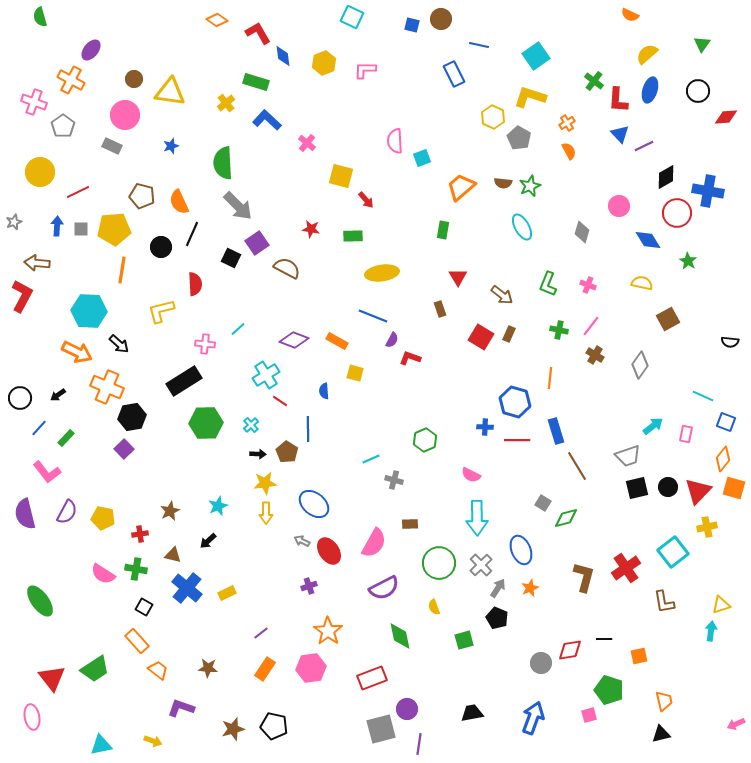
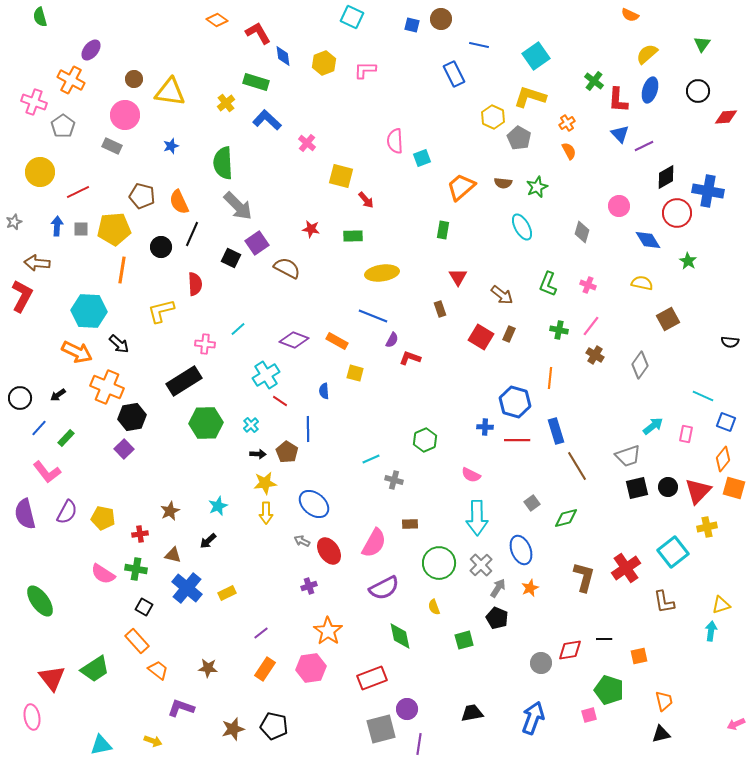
green star at (530, 186): moved 7 px right, 1 px down
gray square at (543, 503): moved 11 px left; rotated 21 degrees clockwise
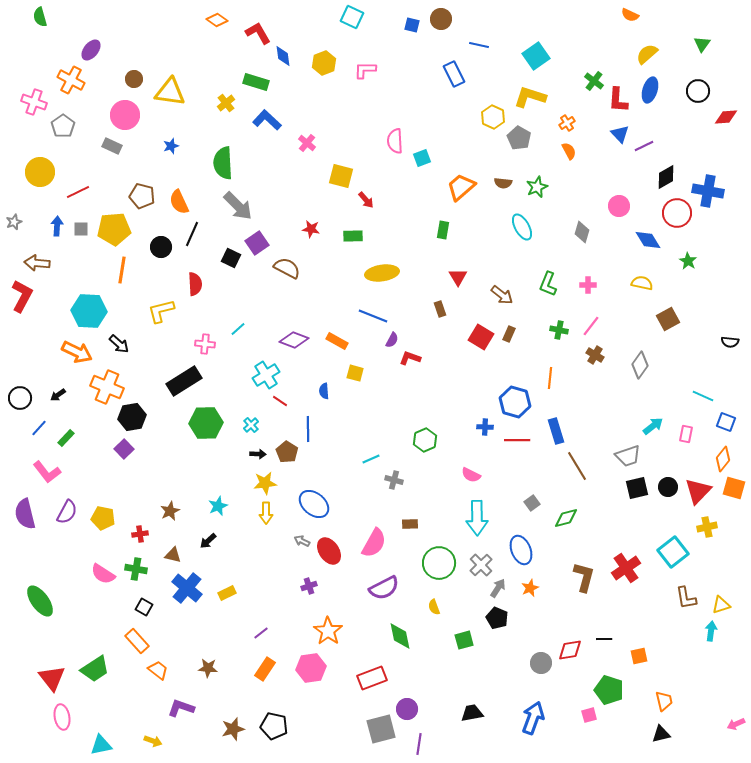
pink cross at (588, 285): rotated 21 degrees counterclockwise
brown L-shape at (664, 602): moved 22 px right, 4 px up
pink ellipse at (32, 717): moved 30 px right
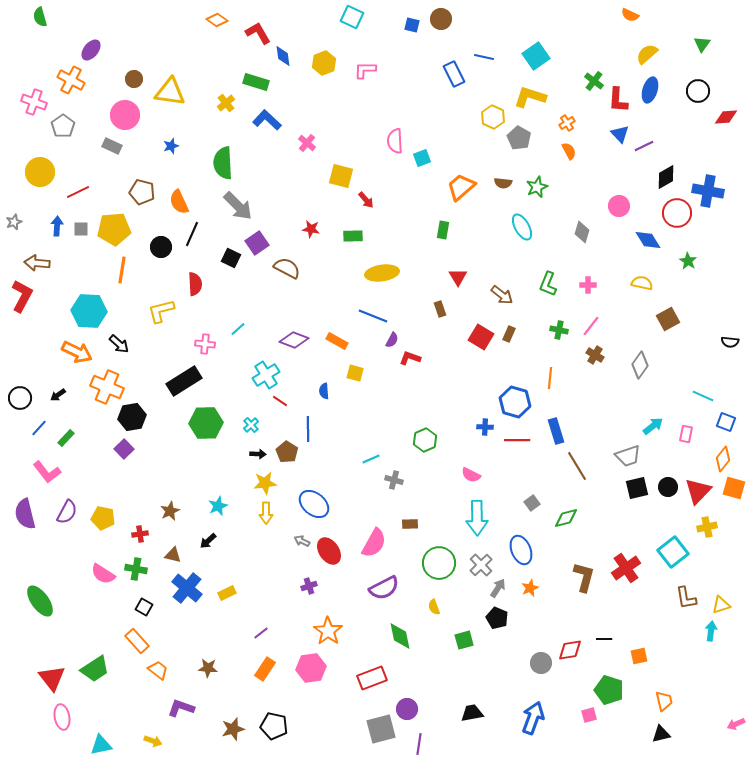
blue line at (479, 45): moved 5 px right, 12 px down
brown pentagon at (142, 196): moved 4 px up
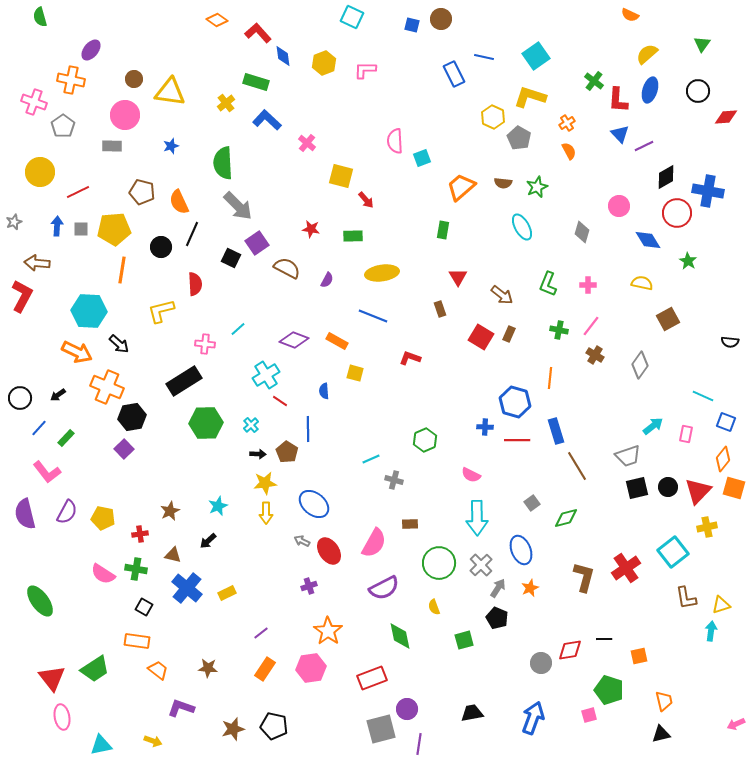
red L-shape at (258, 33): rotated 12 degrees counterclockwise
orange cross at (71, 80): rotated 16 degrees counterclockwise
gray rectangle at (112, 146): rotated 24 degrees counterclockwise
purple semicircle at (392, 340): moved 65 px left, 60 px up
orange rectangle at (137, 641): rotated 40 degrees counterclockwise
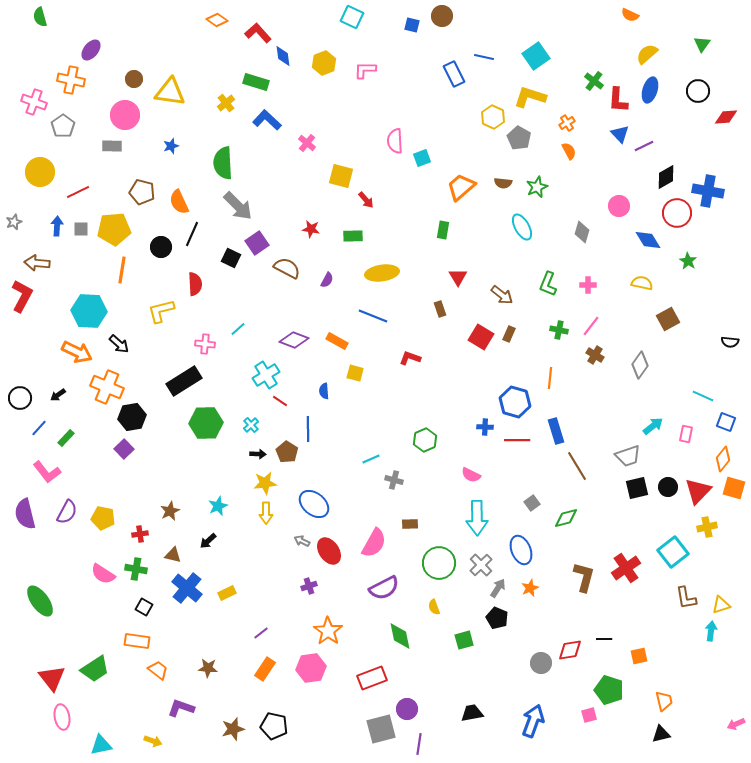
brown circle at (441, 19): moved 1 px right, 3 px up
blue arrow at (533, 718): moved 3 px down
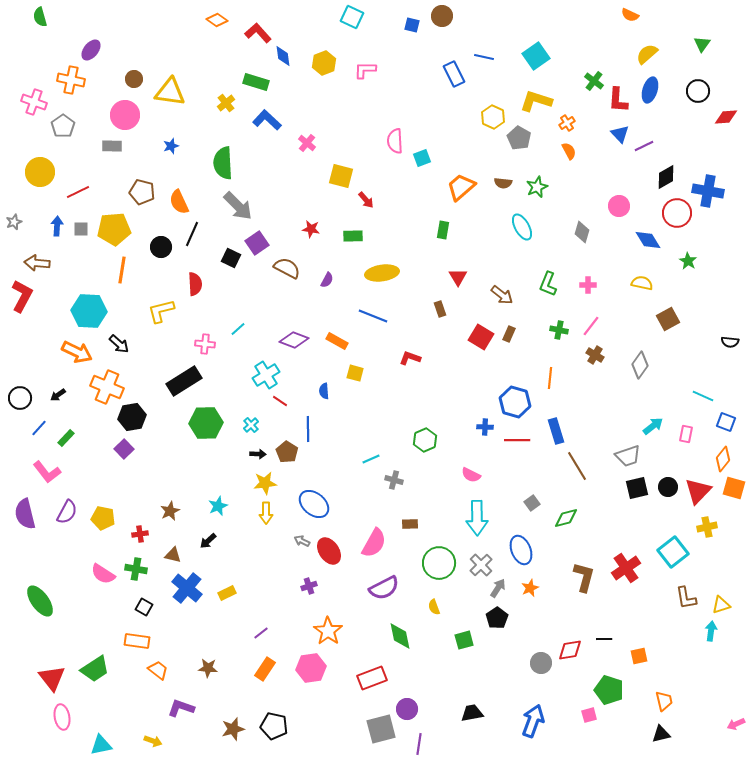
yellow L-shape at (530, 97): moved 6 px right, 4 px down
black pentagon at (497, 618): rotated 15 degrees clockwise
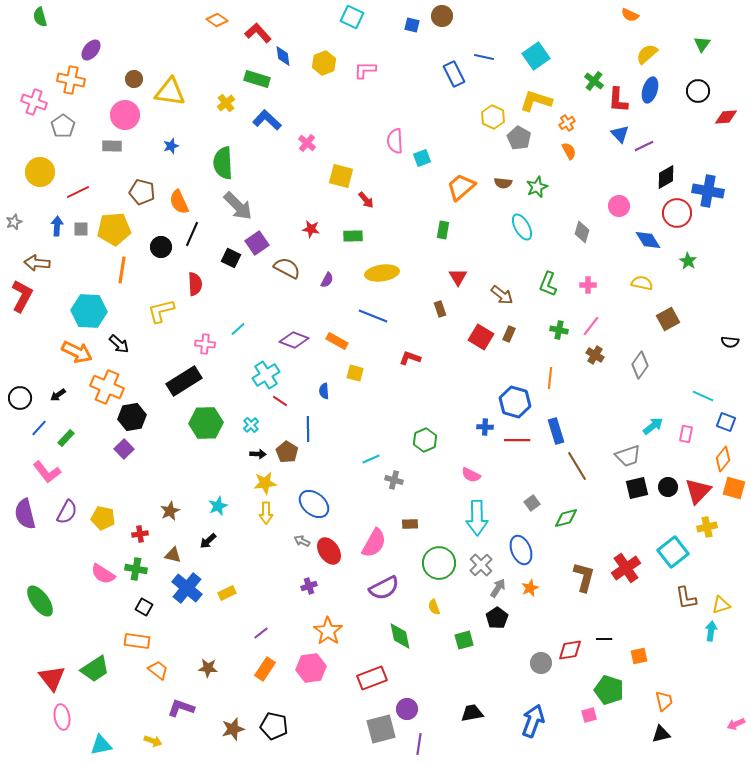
green rectangle at (256, 82): moved 1 px right, 3 px up
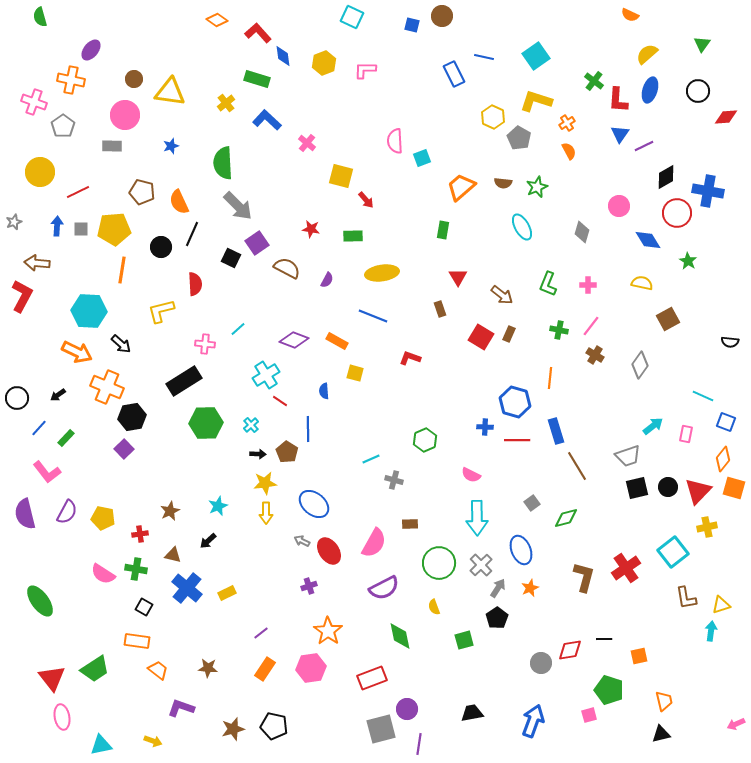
blue triangle at (620, 134): rotated 18 degrees clockwise
black arrow at (119, 344): moved 2 px right
black circle at (20, 398): moved 3 px left
